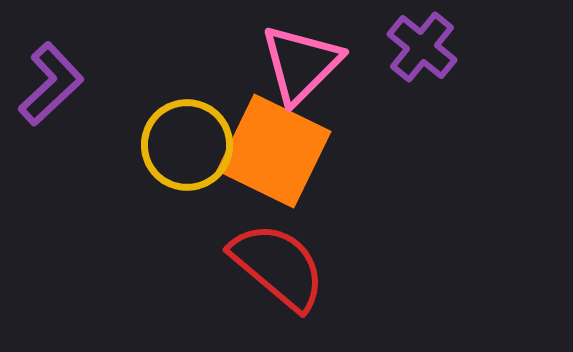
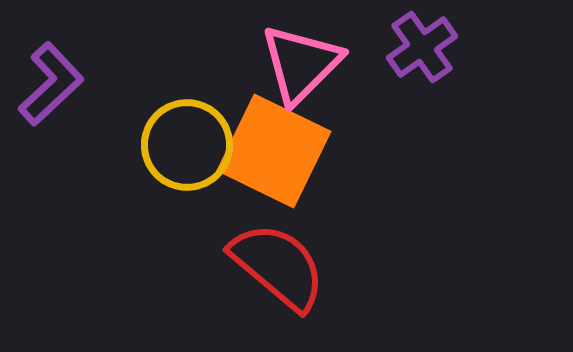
purple cross: rotated 16 degrees clockwise
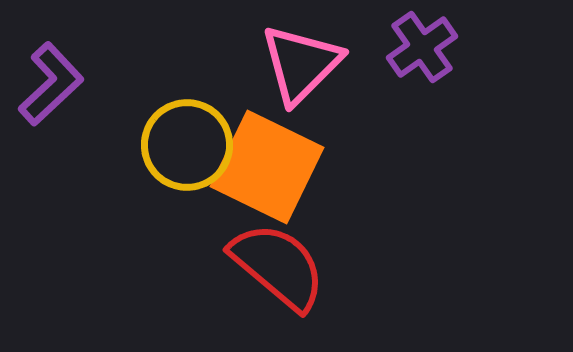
orange square: moved 7 px left, 16 px down
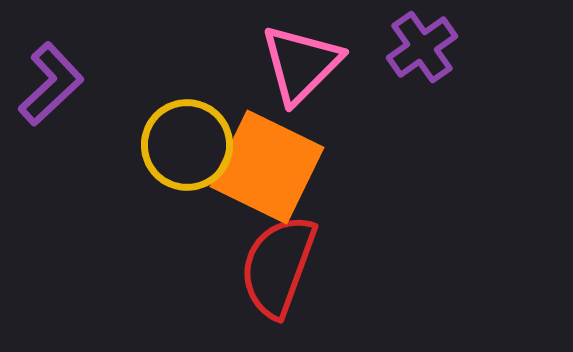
red semicircle: rotated 110 degrees counterclockwise
